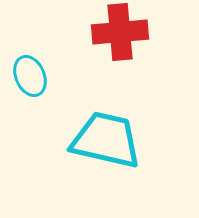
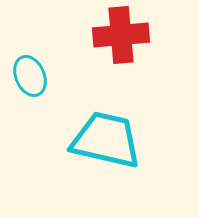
red cross: moved 1 px right, 3 px down
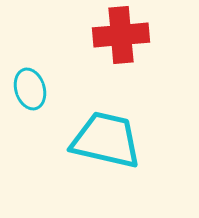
cyan ellipse: moved 13 px down; rotated 6 degrees clockwise
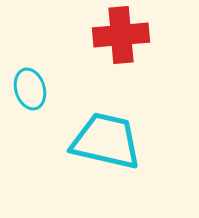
cyan trapezoid: moved 1 px down
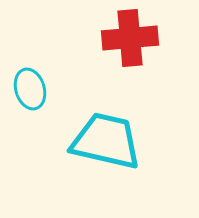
red cross: moved 9 px right, 3 px down
